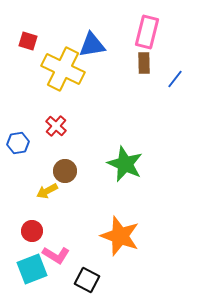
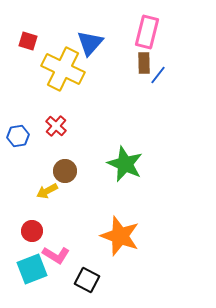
blue triangle: moved 2 px left, 2 px up; rotated 40 degrees counterclockwise
blue line: moved 17 px left, 4 px up
blue hexagon: moved 7 px up
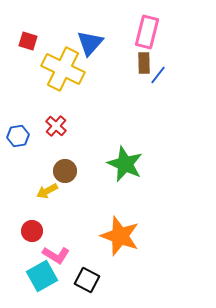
cyan square: moved 10 px right, 7 px down; rotated 8 degrees counterclockwise
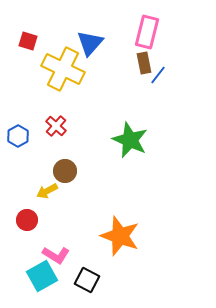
brown rectangle: rotated 10 degrees counterclockwise
blue hexagon: rotated 20 degrees counterclockwise
green star: moved 5 px right, 24 px up
red circle: moved 5 px left, 11 px up
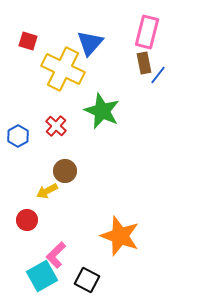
green star: moved 28 px left, 29 px up
pink L-shape: rotated 104 degrees clockwise
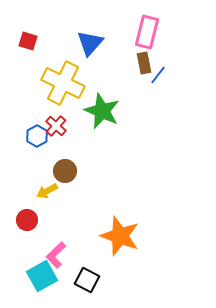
yellow cross: moved 14 px down
blue hexagon: moved 19 px right
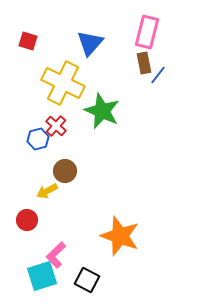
blue hexagon: moved 1 px right, 3 px down; rotated 15 degrees clockwise
cyan square: rotated 12 degrees clockwise
